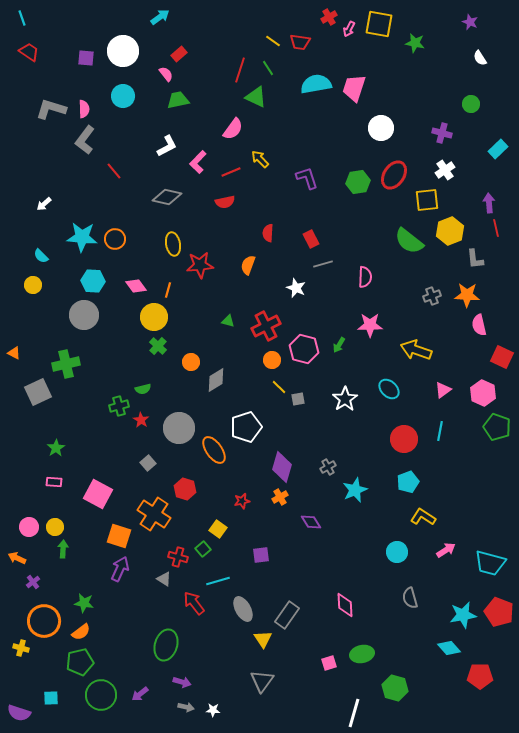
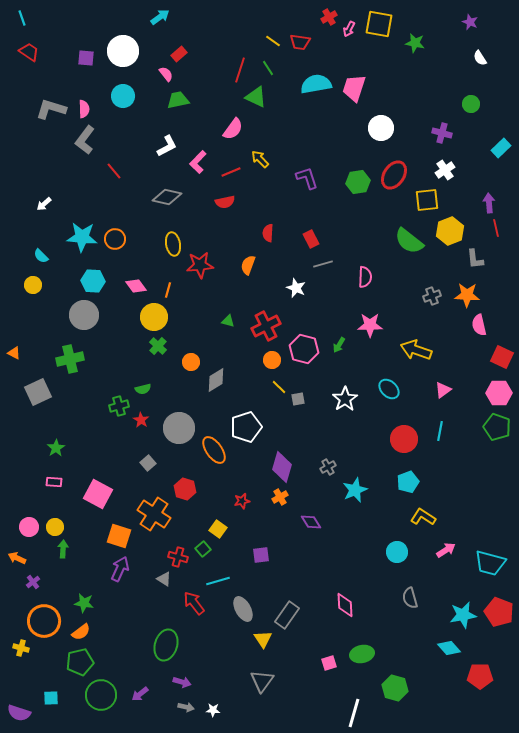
cyan rectangle at (498, 149): moved 3 px right, 1 px up
green cross at (66, 364): moved 4 px right, 5 px up
pink hexagon at (483, 393): moved 16 px right; rotated 25 degrees counterclockwise
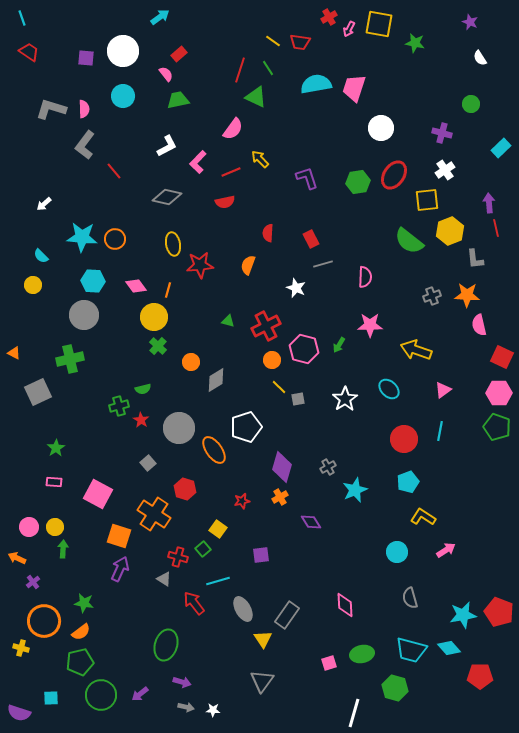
gray L-shape at (85, 140): moved 5 px down
cyan trapezoid at (490, 563): moved 79 px left, 87 px down
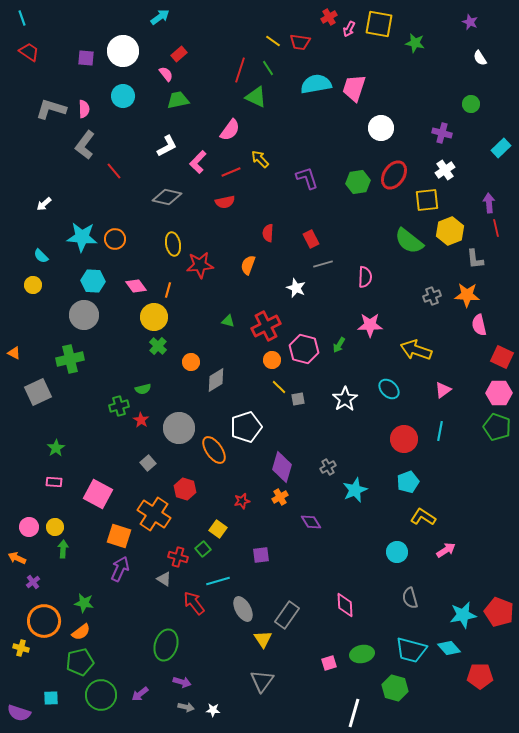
pink semicircle at (233, 129): moved 3 px left, 1 px down
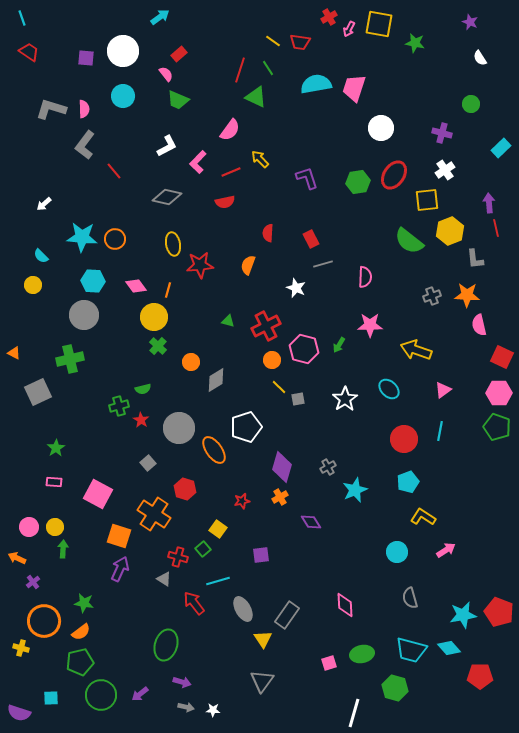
green trapezoid at (178, 100): rotated 145 degrees counterclockwise
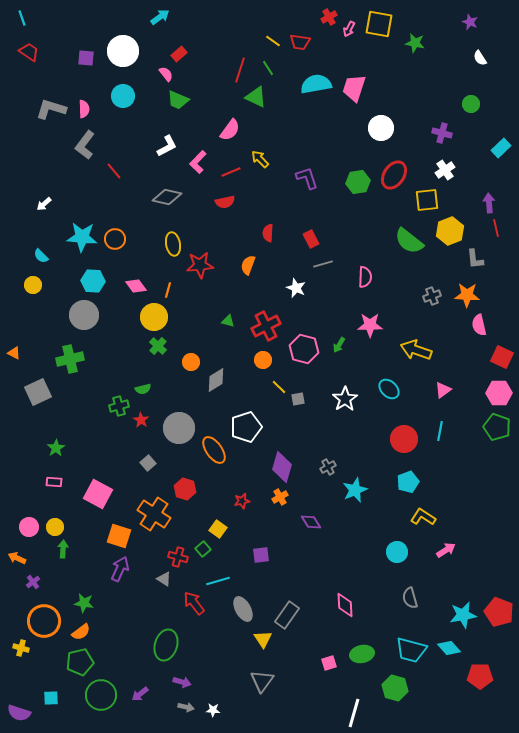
orange circle at (272, 360): moved 9 px left
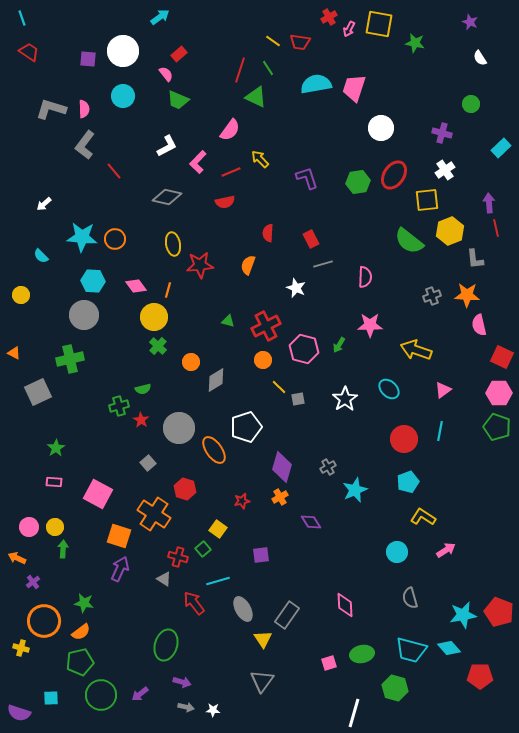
purple square at (86, 58): moved 2 px right, 1 px down
yellow circle at (33, 285): moved 12 px left, 10 px down
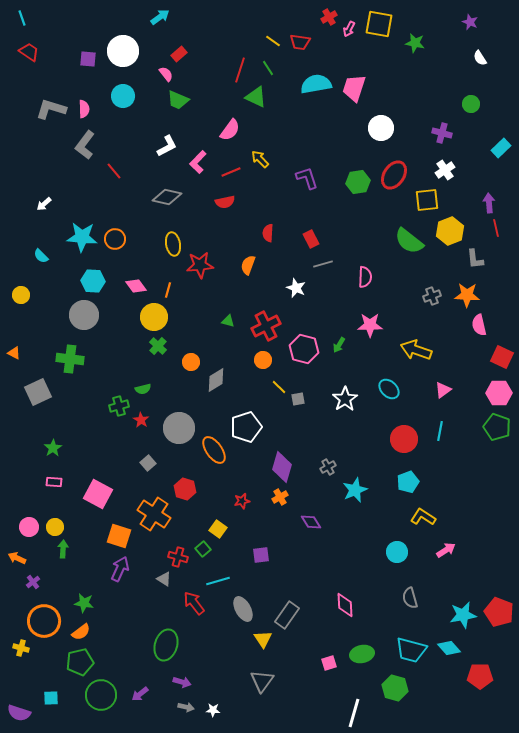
green cross at (70, 359): rotated 20 degrees clockwise
green star at (56, 448): moved 3 px left
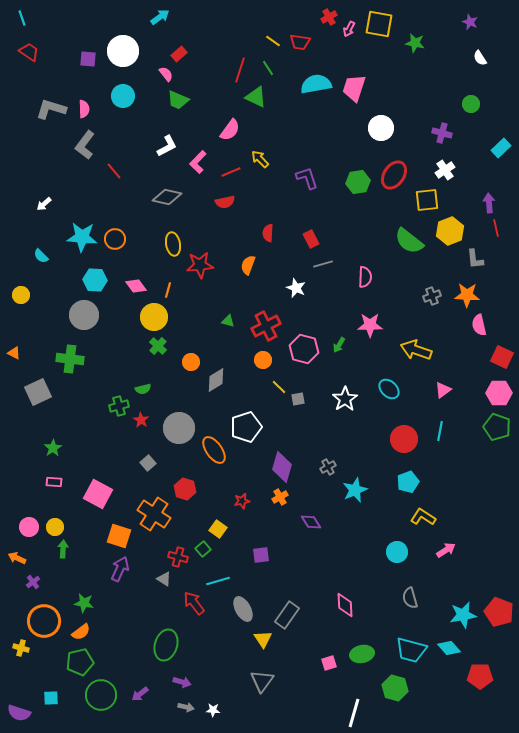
cyan hexagon at (93, 281): moved 2 px right, 1 px up
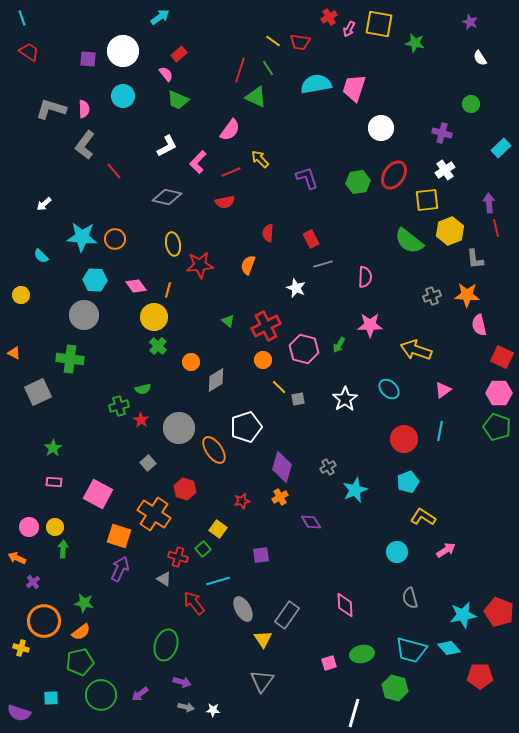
green triangle at (228, 321): rotated 24 degrees clockwise
